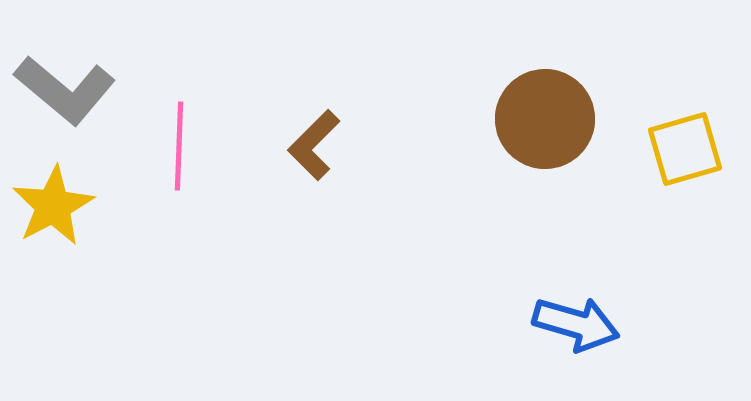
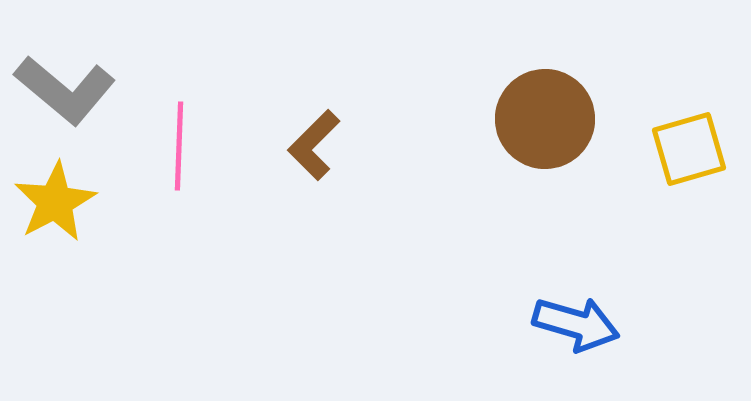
yellow square: moved 4 px right
yellow star: moved 2 px right, 4 px up
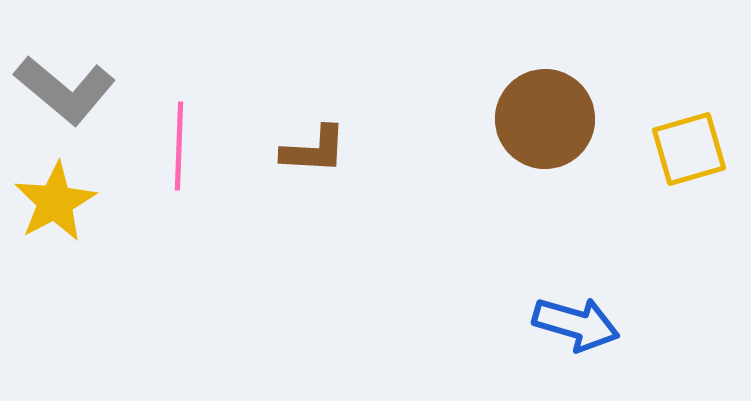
brown L-shape: moved 5 px down; rotated 132 degrees counterclockwise
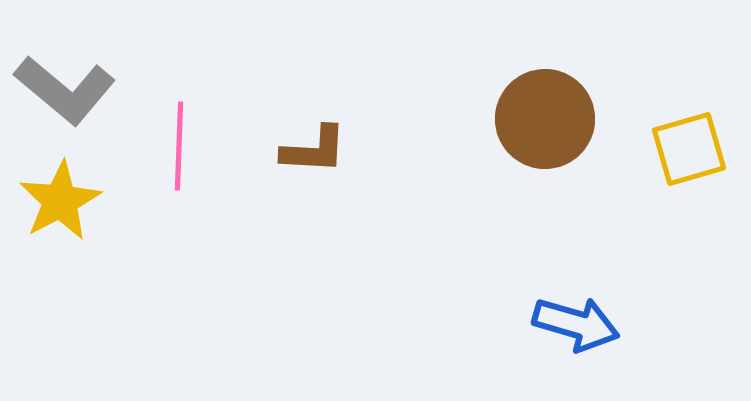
yellow star: moved 5 px right, 1 px up
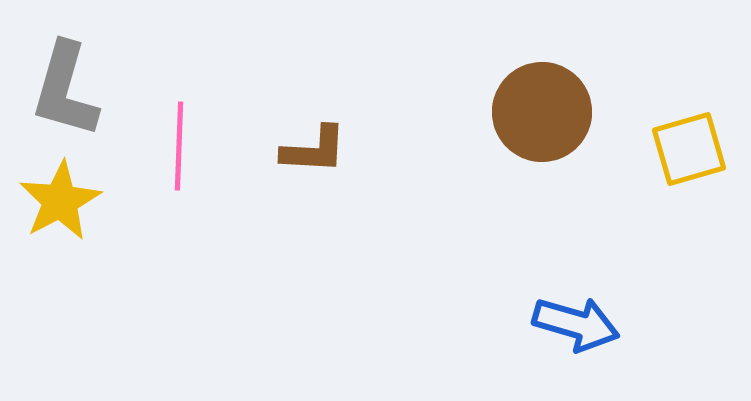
gray L-shape: rotated 66 degrees clockwise
brown circle: moved 3 px left, 7 px up
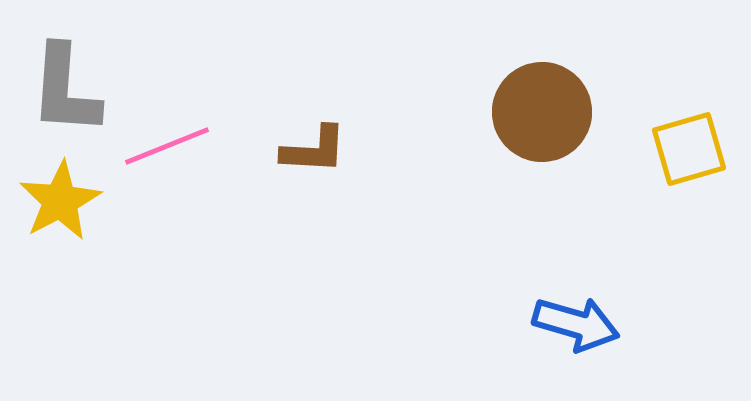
gray L-shape: rotated 12 degrees counterclockwise
pink line: moved 12 px left; rotated 66 degrees clockwise
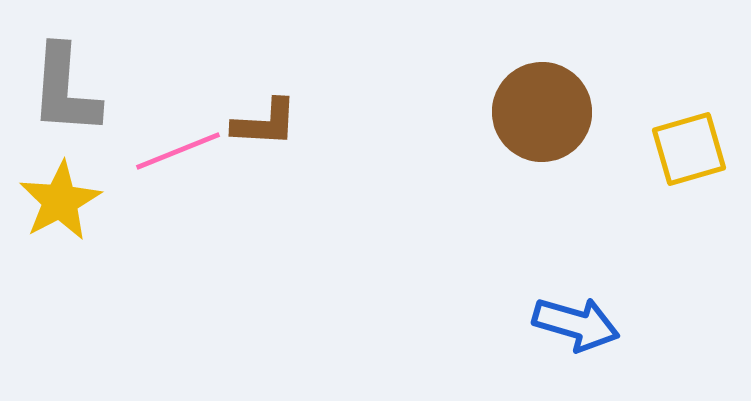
pink line: moved 11 px right, 5 px down
brown L-shape: moved 49 px left, 27 px up
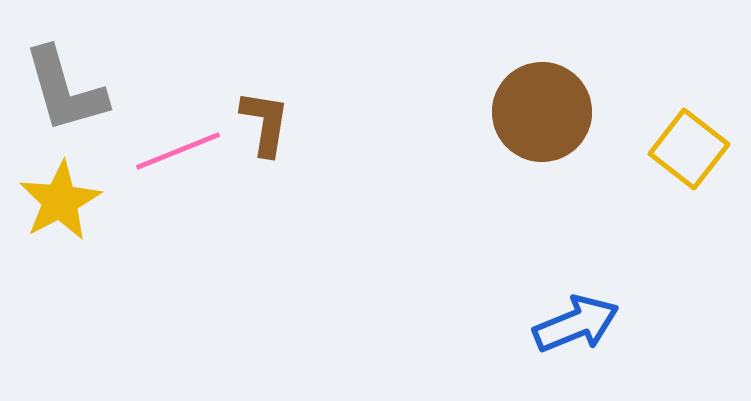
gray L-shape: rotated 20 degrees counterclockwise
brown L-shape: rotated 84 degrees counterclockwise
yellow square: rotated 36 degrees counterclockwise
blue arrow: rotated 38 degrees counterclockwise
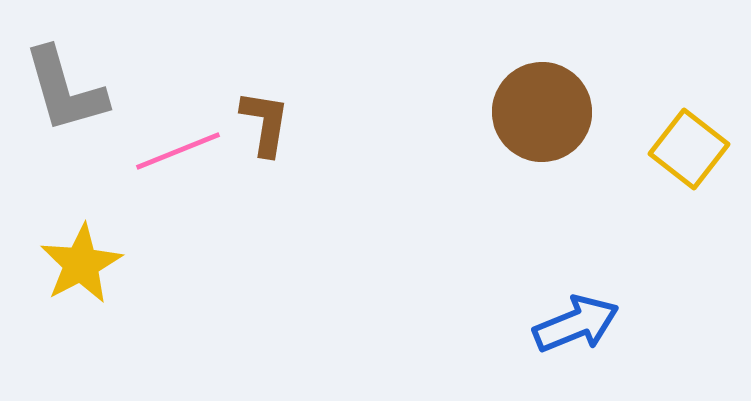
yellow star: moved 21 px right, 63 px down
